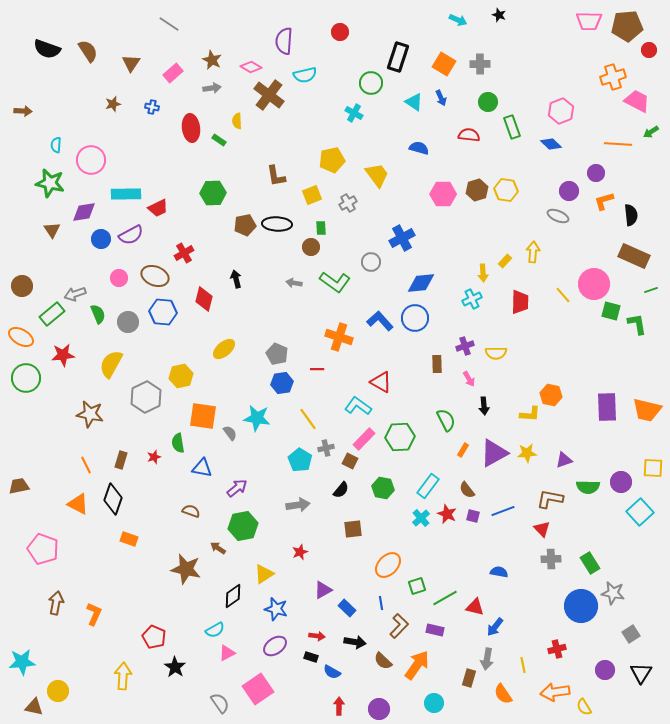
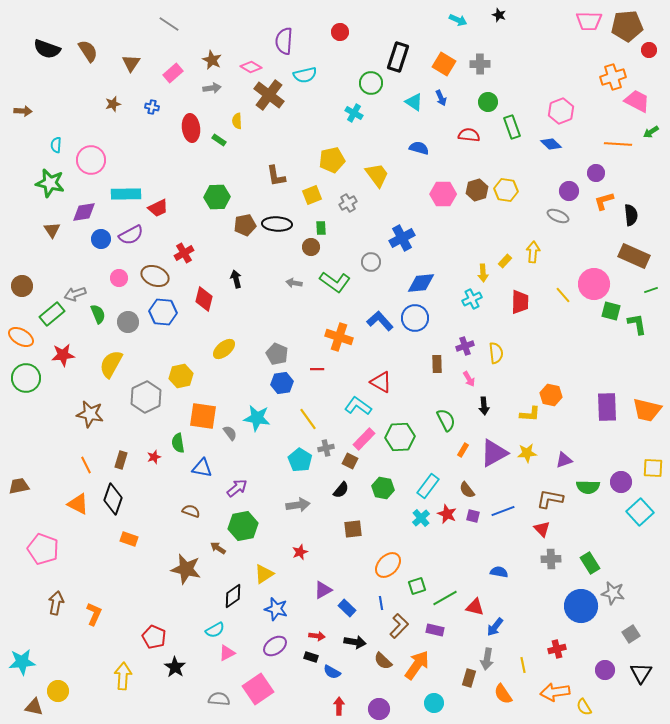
green hexagon at (213, 193): moved 4 px right, 4 px down
yellow semicircle at (496, 353): rotated 95 degrees counterclockwise
gray semicircle at (220, 703): moved 1 px left, 4 px up; rotated 50 degrees counterclockwise
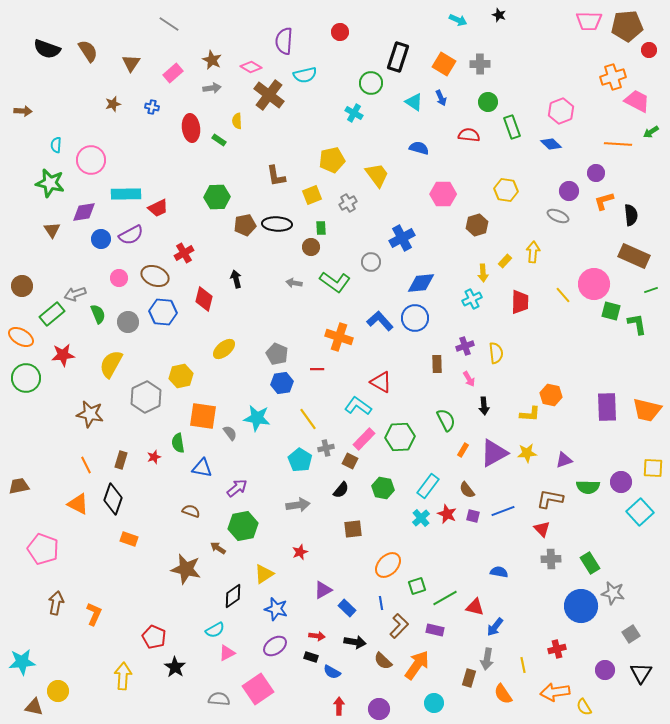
brown hexagon at (477, 190): moved 35 px down
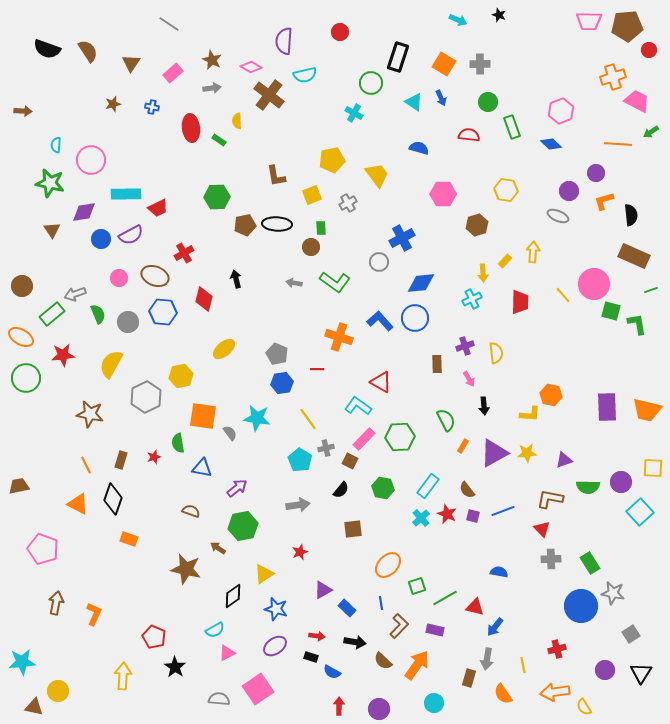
gray circle at (371, 262): moved 8 px right
orange rectangle at (463, 450): moved 4 px up
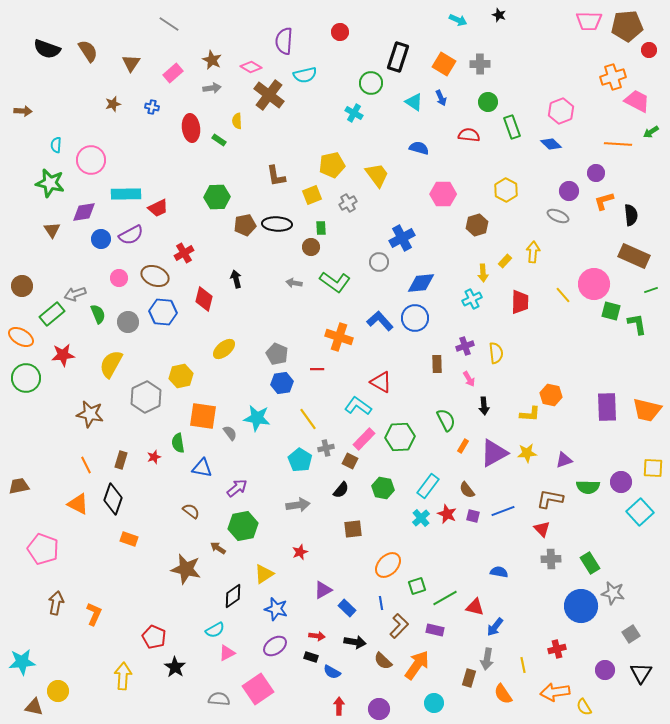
yellow pentagon at (332, 160): moved 5 px down
yellow hexagon at (506, 190): rotated 20 degrees clockwise
brown semicircle at (191, 511): rotated 18 degrees clockwise
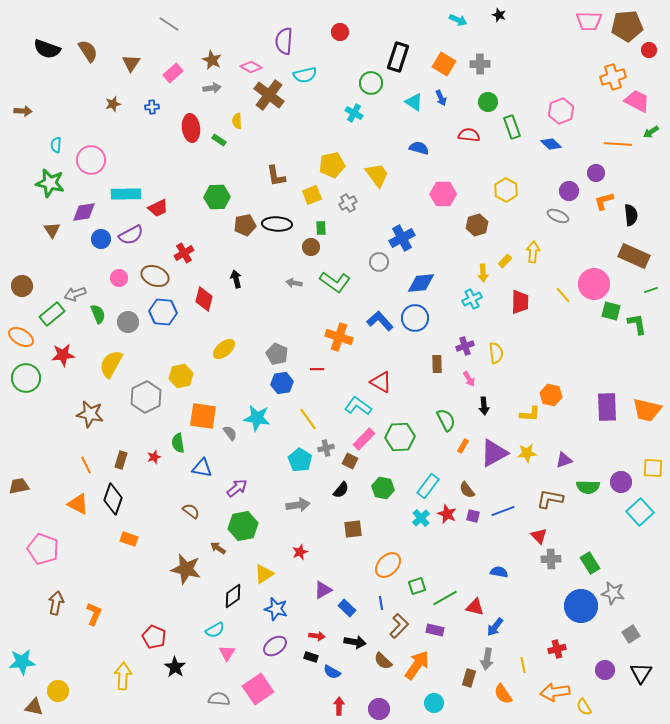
blue cross at (152, 107): rotated 16 degrees counterclockwise
red triangle at (542, 529): moved 3 px left, 7 px down
pink triangle at (227, 653): rotated 30 degrees counterclockwise
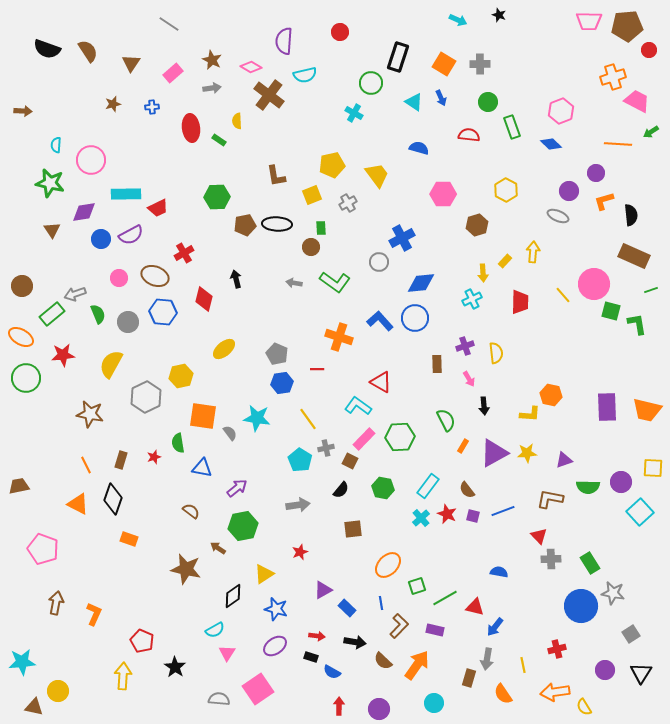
red pentagon at (154, 637): moved 12 px left, 4 px down
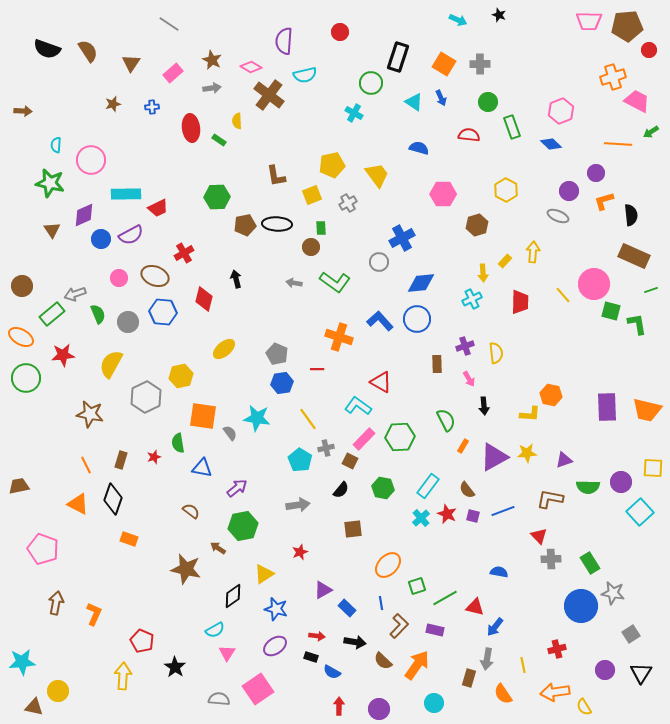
purple diamond at (84, 212): moved 3 px down; rotated 15 degrees counterclockwise
blue circle at (415, 318): moved 2 px right, 1 px down
purple triangle at (494, 453): moved 4 px down
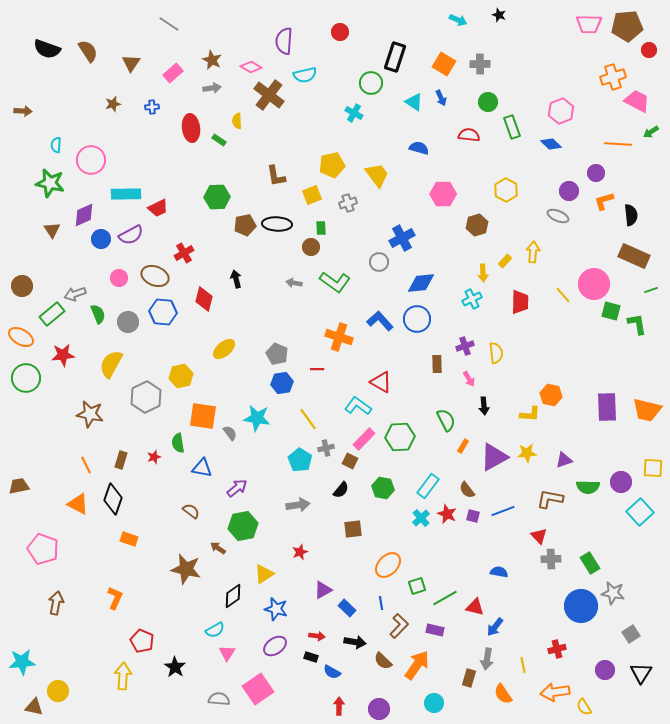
pink trapezoid at (589, 21): moved 3 px down
black rectangle at (398, 57): moved 3 px left
gray cross at (348, 203): rotated 12 degrees clockwise
orange L-shape at (94, 614): moved 21 px right, 16 px up
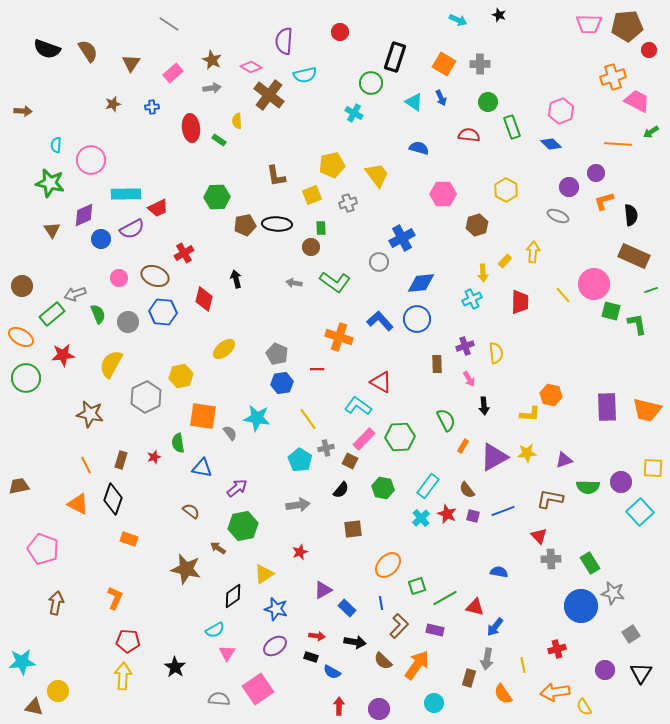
purple circle at (569, 191): moved 4 px up
purple semicircle at (131, 235): moved 1 px right, 6 px up
red pentagon at (142, 641): moved 14 px left; rotated 20 degrees counterclockwise
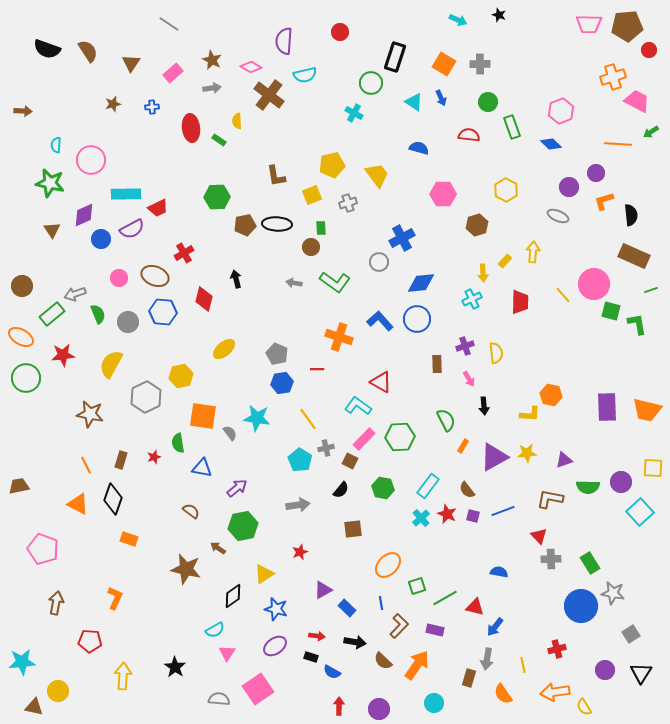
red pentagon at (128, 641): moved 38 px left
